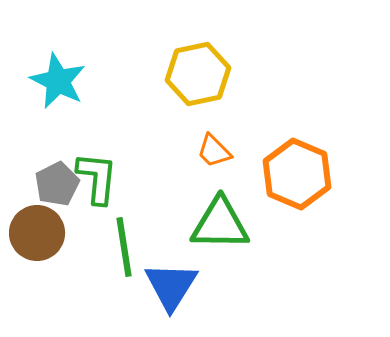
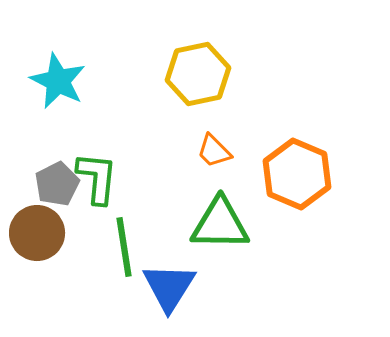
blue triangle: moved 2 px left, 1 px down
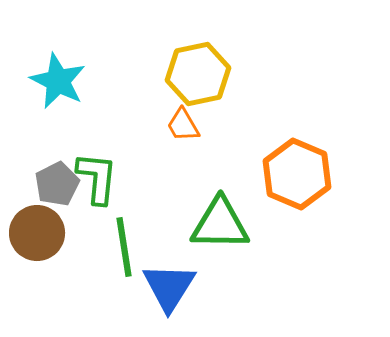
orange trapezoid: moved 31 px left, 26 px up; rotated 15 degrees clockwise
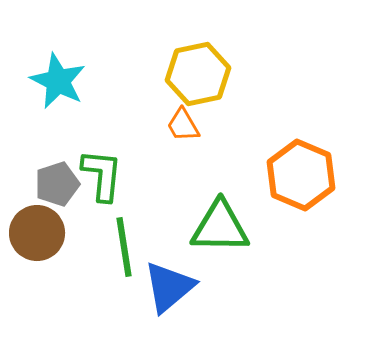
orange hexagon: moved 4 px right, 1 px down
green L-shape: moved 5 px right, 3 px up
gray pentagon: rotated 9 degrees clockwise
green triangle: moved 3 px down
blue triangle: rotated 18 degrees clockwise
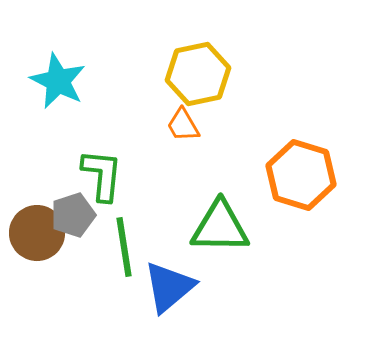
orange hexagon: rotated 6 degrees counterclockwise
gray pentagon: moved 16 px right, 31 px down
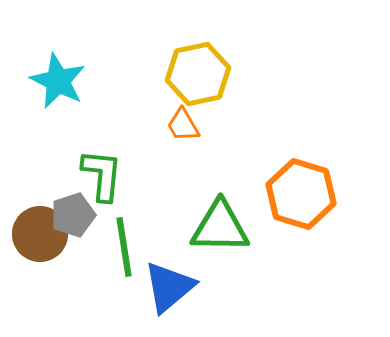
orange hexagon: moved 19 px down
brown circle: moved 3 px right, 1 px down
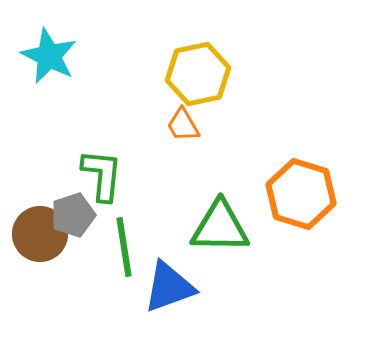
cyan star: moved 9 px left, 25 px up
blue triangle: rotated 20 degrees clockwise
